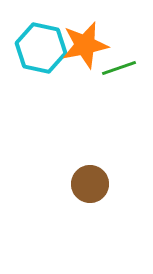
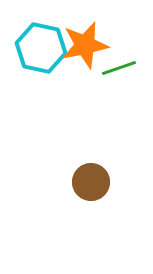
brown circle: moved 1 px right, 2 px up
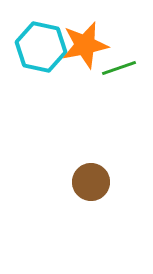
cyan hexagon: moved 1 px up
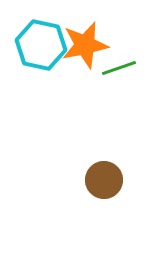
cyan hexagon: moved 2 px up
brown circle: moved 13 px right, 2 px up
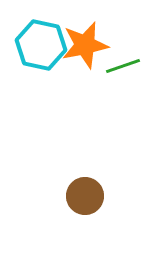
green line: moved 4 px right, 2 px up
brown circle: moved 19 px left, 16 px down
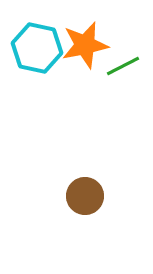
cyan hexagon: moved 4 px left, 3 px down
green line: rotated 8 degrees counterclockwise
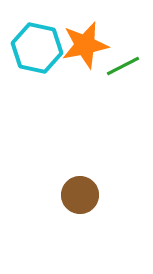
brown circle: moved 5 px left, 1 px up
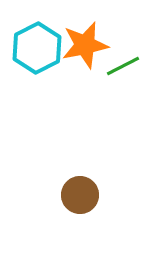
cyan hexagon: rotated 21 degrees clockwise
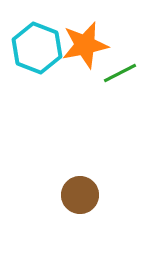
cyan hexagon: rotated 12 degrees counterclockwise
green line: moved 3 px left, 7 px down
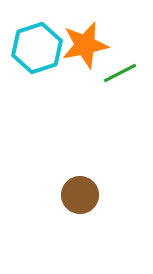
cyan hexagon: rotated 21 degrees clockwise
